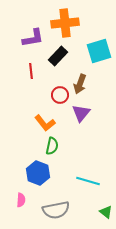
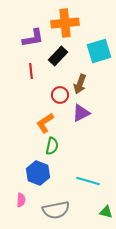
purple triangle: rotated 24 degrees clockwise
orange L-shape: rotated 95 degrees clockwise
green triangle: rotated 24 degrees counterclockwise
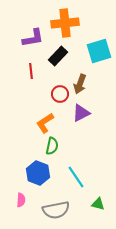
red circle: moved 1 px up
cyan line: moved 12 px left, 4 px up; rotated 40 degrees clockwise
green triangle: moved 8 px left, 8 px up
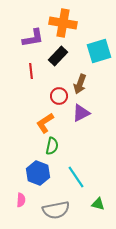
orange cross: moved 2 px left; rotated 16 degrees clockwise
red circle: moved 1 px left, 2 px down
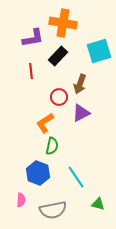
red circle: moved 1 px down
gray semicircle: moved 3 px left
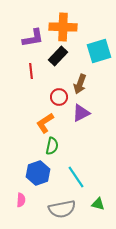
orange cross: moved 4 px down; rotated 8 degrees counterclockwise
blue hexagon: rotated 20 degrees clockwise
gray semicircle: moved 9 px right, 1 px up
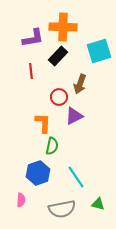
purple triangle: moved 7 px left, 3 px down
orange L-shape: moved 2 px left; rotated 125 degrees clockwise
